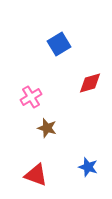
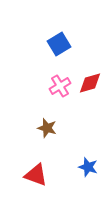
pink cross: moved 29 px right, 11 px up
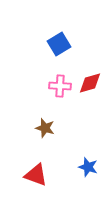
pink cross: rotated 35 degrees clockwise
brown star: moved 2 px left
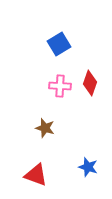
red diamond: rotated 55 degrees counterclockwise
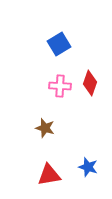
red triangle: moved 13 px right; rotated 30 degrees counterclockwise
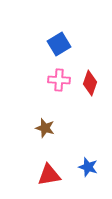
pink cross: moved 1 px left, 6 px up
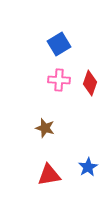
blue star: rotated 24 degrees clockwise
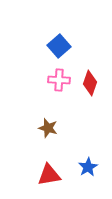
blue square: moved 2 px down; rotated 10 degrees counterclockwise
brown star: moved 3 px right
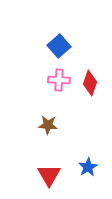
brown star: moved 3 px up; rotated 12 degrees counterclockwise
red triangle: rotated 50 degrees counterclockwise
